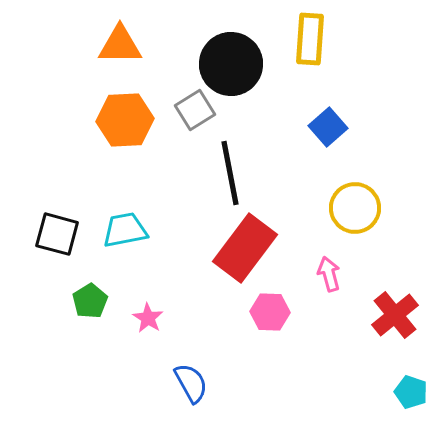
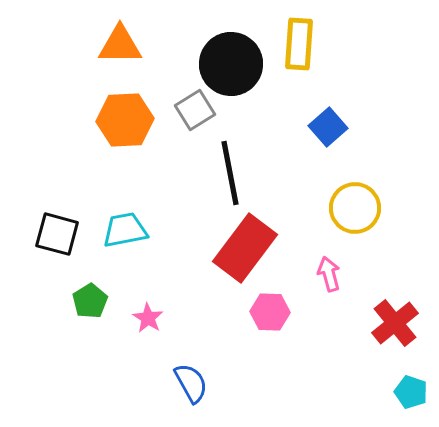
yellow rectangle: moved 11 px left, 5 px down
red cross: moved 8 px down
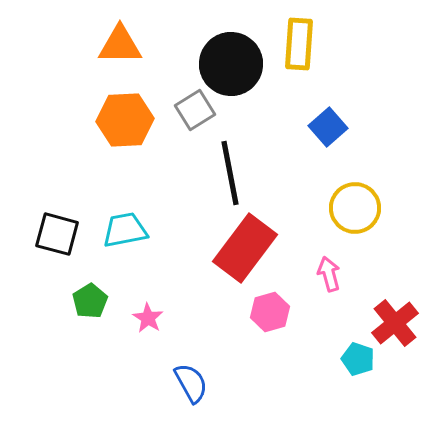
pink hexagon: rotated 18 degrees counterclockwise
cyan pentagon: moved 53 px left, 33 px up
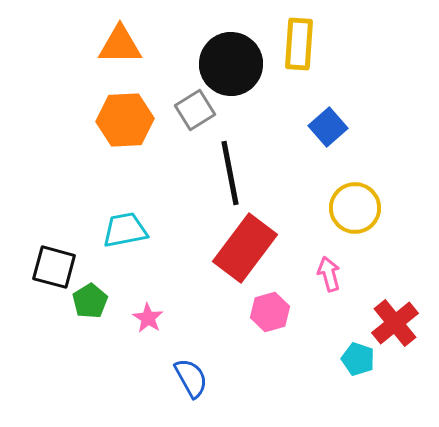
black square: moved 3 px left, 33 px down
blue semicircle: moved 5 px up
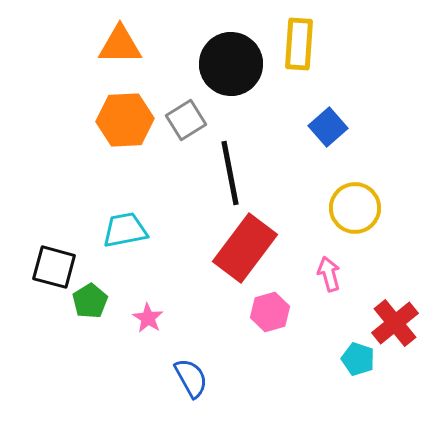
gray square: moved 9 px left, 10 px down
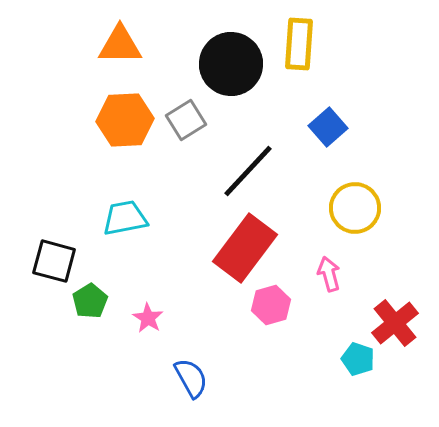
black line: moved 18 px right, 2 px up; rotated 54 degrees clockwise
cyan trapezoid: moved 12 px up
black square: moved 6 px up
pink hexagon: moved 1 px right, 7 px up
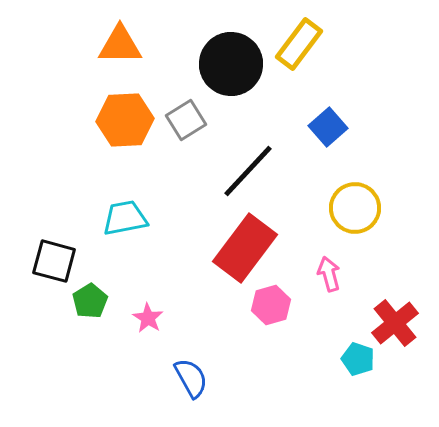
yellow rectangle: rotated 33 degrees clockwise
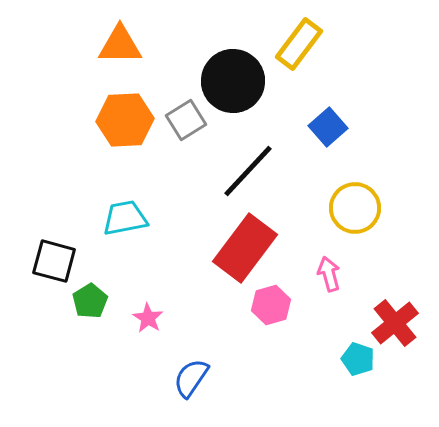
black circle: moved 2 px right, 17 px down
blue semicircle: rotated 117 degrees counterclockwise
